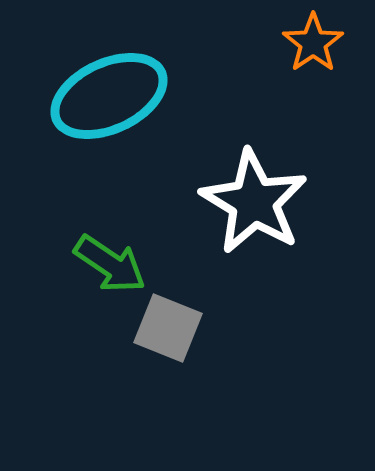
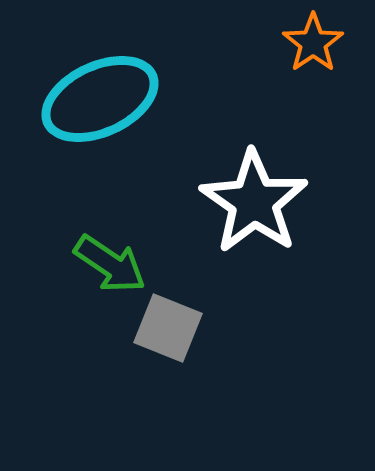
cyan ellipse: moved 9 px left, 3 px down
white star: rotated 4 degrees clockwise
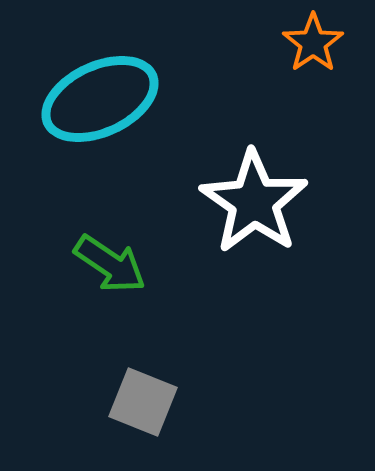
gray square: moved 25 px left, 74 px down
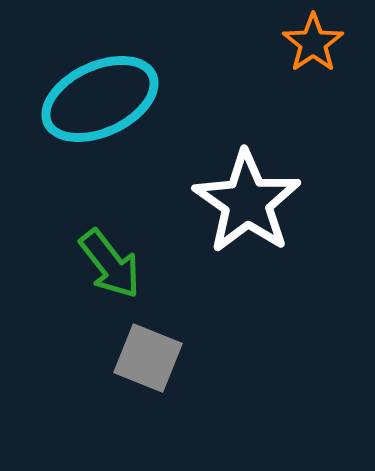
white star: moved 7 px left
green arrow: rotated 18 degrees clockwise
gray square: moved 5 px right, 44 px up
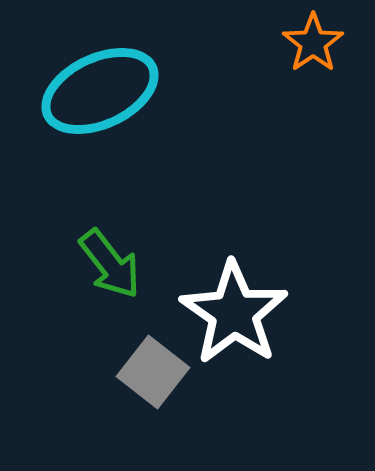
cyan ellipse: moved 8 px up
white star: moved 13 px left, 111 px down
gray square: moved 5 px right, 14 px down; rotated 16 degrees clockwise
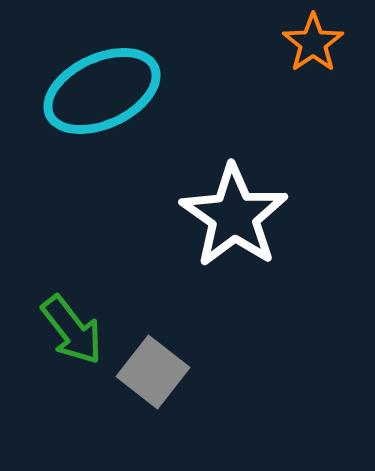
cyan ellipse: moved 2 px right
green arrow: moved 38 px left, 66 px down
white star: moved 97 px up
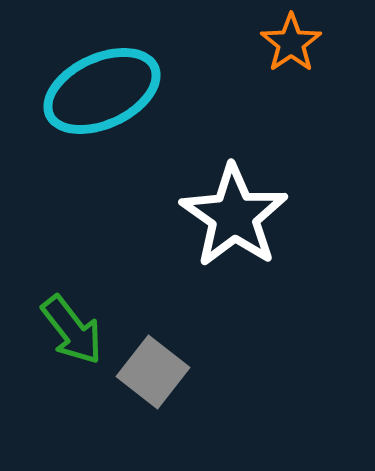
orange star: moved 22 px left
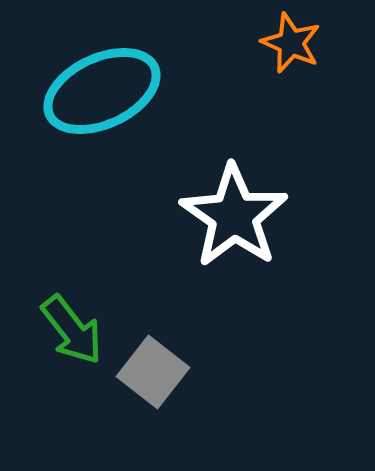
orange star: rotated 14 degrees counterclockwise
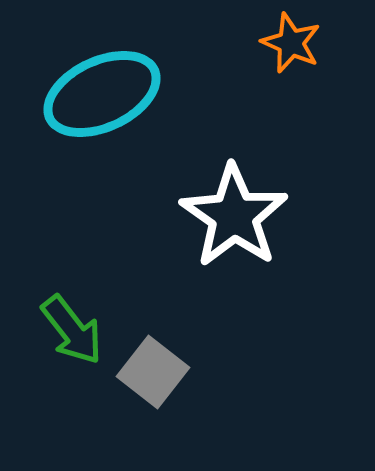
cyan ellipse: moved 3 px down
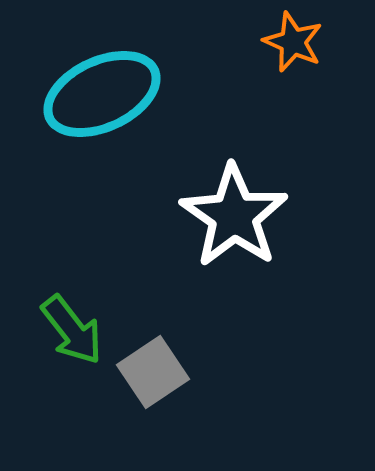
orange star: moved 2 px right, 1 px up
gray square: rotated 18 degrees clockwise
